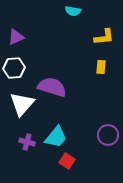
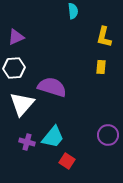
cyan semicircle: rotated 105 degrees counterclockwise
yellow L-shape: rotated 110 degrees clockwise
cyan trapezoid: moved 3 px left
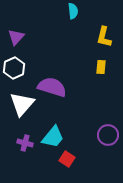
purple triangle: rotated 24 degrees counterclockwise
white hexagon: rotated 20 degrees counterclockwise
purple cross: moved 2 px left, 1 px down
red square: moved 2 px up
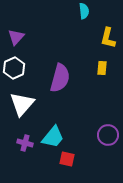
cyan semicircle: moved 11 px right
yellow L-shape: moved 4 px right, 1 px down
yellow rectangle: moved 1 px right, 1 px down
purple semicircle: moved 8 px right, 9 px up; rotated 88 degrees clockwise
red square: rotated 21 degrees counterclockwise
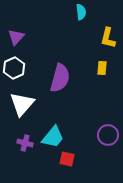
cyan semicircle: moved 3 px left, 1 px down
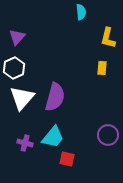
purple triangle: moved 1 px right
purple semicircle: moved 5 px left, 19 px down
white triangle: moved 6 px up
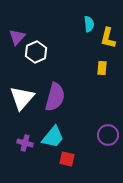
cyan semicircle: moved 8 px right, 12 px down
white hexagon: moved 22 px right, 16 px up
